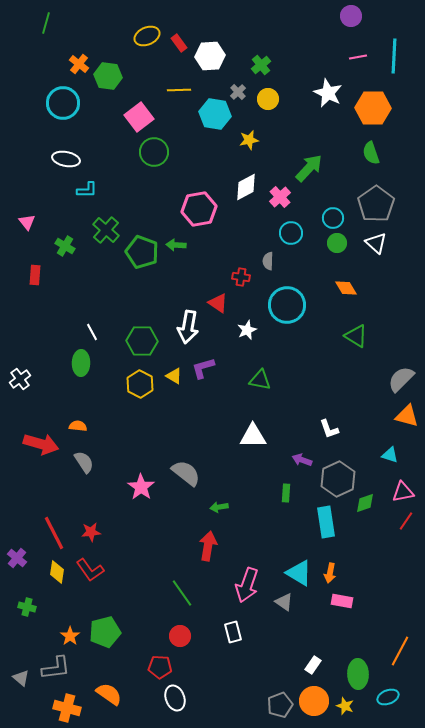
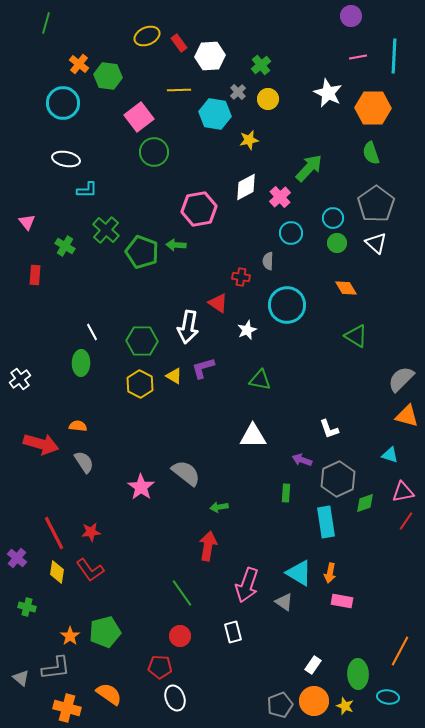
cyan ellipse at (388, 697): rotated 30 degrees clockwise
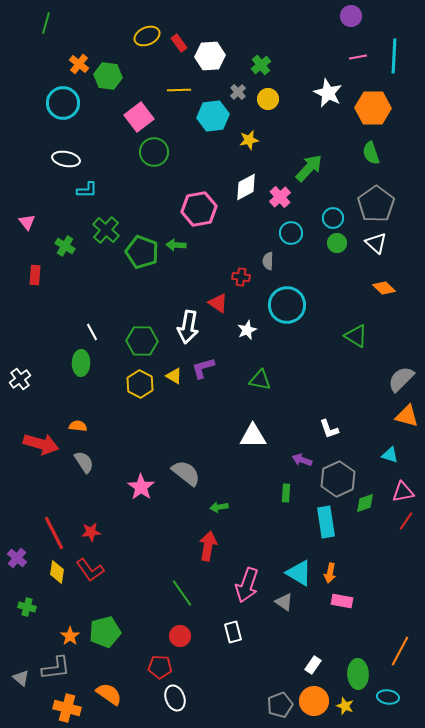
cyan hexagon at (215, 114): moved 2 px left, 2 px down; rotated 16 degrees counterclockwise
orange diamond at (346, 288): moved 38 px right; rotated 15 degrees counterclockwise
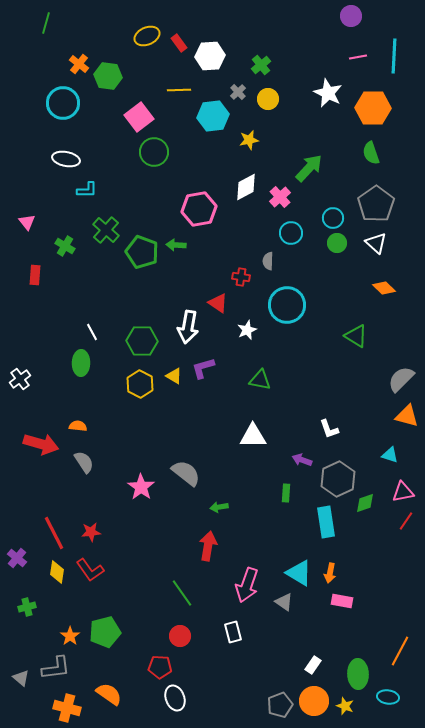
green cross at (27, 607): rotated 30 degrees counterclockwise
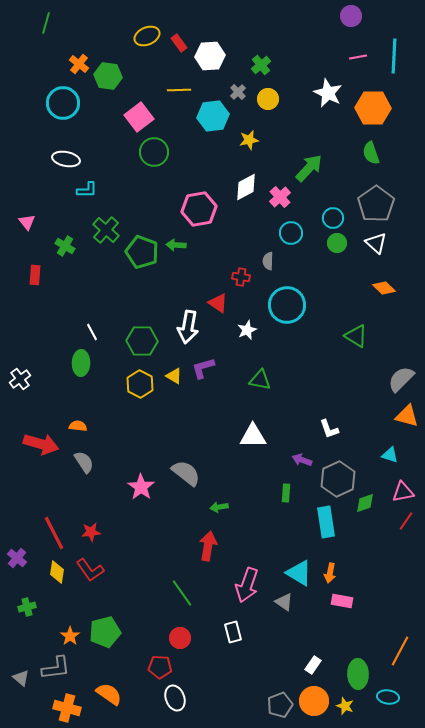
red circle at (180, 636): moved 2 px down
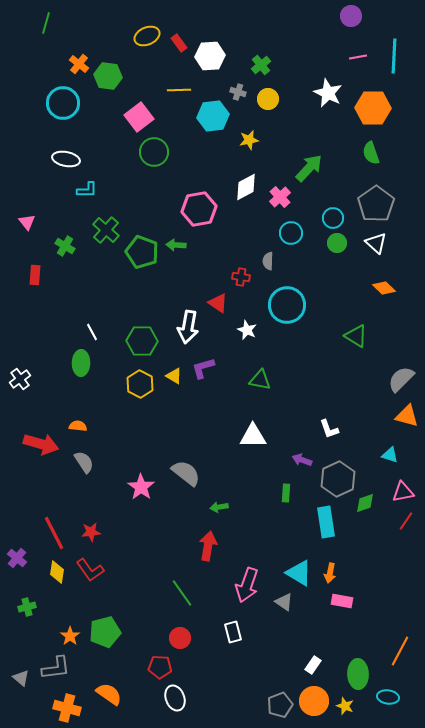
gray cross at (238, 92): rotated 28 degrees counterclockwise
white star at (247, 330): rotated 24 degrees counterclockwise
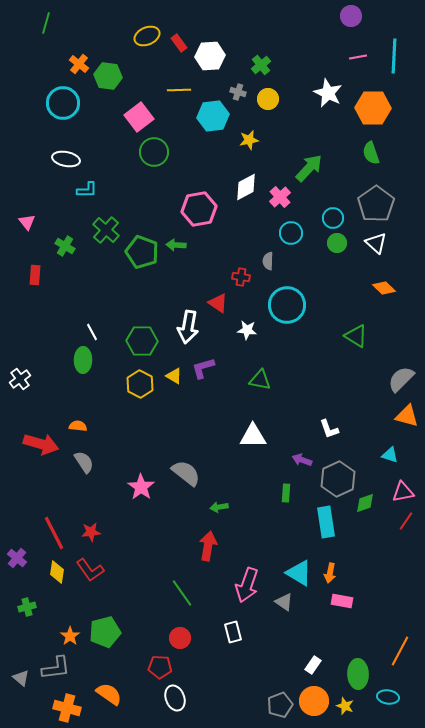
white star at (247, 330): rotated 18 degrees counterclockwise
green ellipse at (81, 363): moved 2 px right, 3 px up
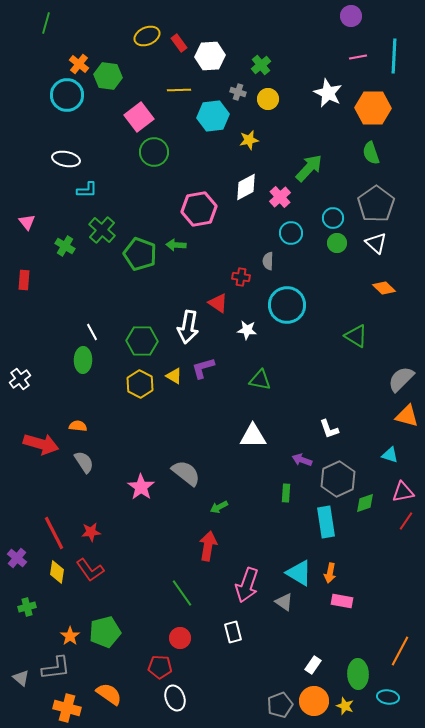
cyan circle at (63, 103): moved 4 px right, 8 px up
green cross at (106, 230): moved 4 px left
green pentagon at (142, 252): moved 2 px left, 2 px down
red rectangle at (35, 275): moved 11 px left, 5 px down
green arrow at (219, 507): rotated 18 degrees counterclockwise
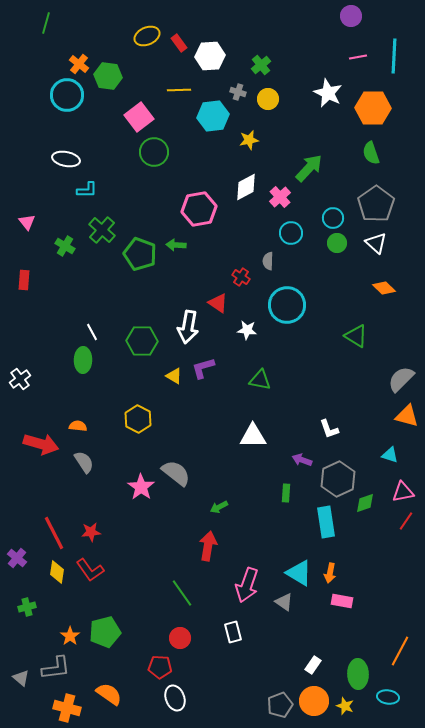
red cross at (241, 277): rotated 24 degrees clockwise
yellow hexagon at (140, 384): moved 2 px left, 35 px down
gray semicircle at (186, 473): moved 10 px left
